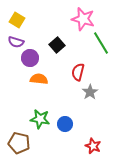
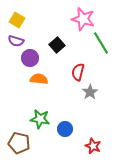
purple semicircle: moved 1 px up
blue circle: moved 5 px down
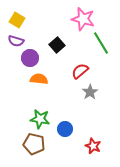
red semicircle: moved 2 px right, 1 px up; rotated 36 degrees clockwise
brown pentagon: moved 15 px right, 1 px down
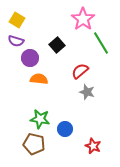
pink star: rotated 20 degrees clockwise
gray star: moved 3 px left; rotated 21 degrees counterclockwise
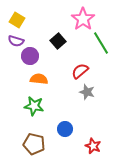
black square: moved 1 px right, 4 px up
purple circle: moved 2 px up
green star: moved 6 px left, 13 px up
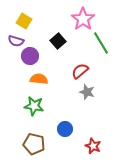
yellow square: moved 7 px right, 1 px down
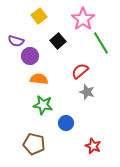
yellow square: moved 15 px right, 5 px up; rotated 21 degrees clockwise
green star: moved 9 px right, 1 px up
blue circle: moved 1 px right, 6 px up
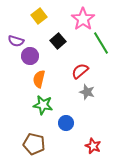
orange semicircle: rotated 84 degrees counterclockwise
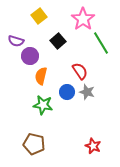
red semicircle: rotated 96 degrees clockwise
orange semicircle: moved 2 px right, 3 px up
blue circle: moved 1 px right, 31 px up
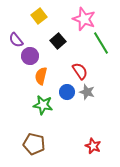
pink star: moved 1 px right; rotated 15 degrees counterclockwise
purple semicircle: moved 1 px up; rotated 35 degrees clockwise
